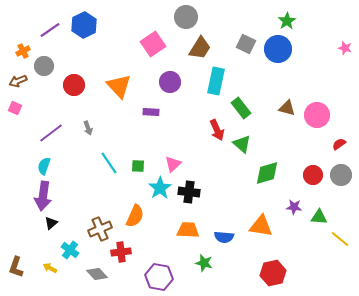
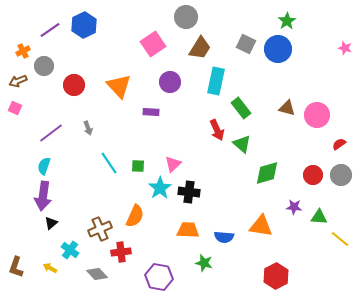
red hexagon at (273, 273): moved 3 px right, 3 px down; rotated 15 degrees counterclockwise
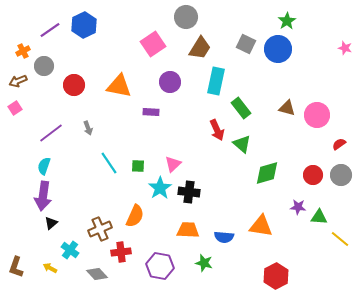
orange triangle at (119, 86): rotated 36 degrees counterclockwise
pink square at (15, 108): rotated 32 degrees clockwise
purple star at (294, 207): moved 4 px right
purple hexagon at (159, 277): moved 1 px right, 11 px up
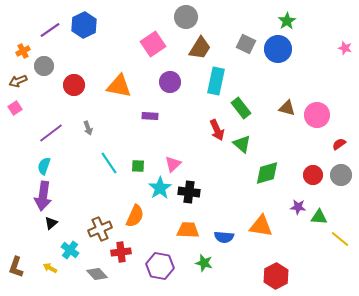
purple rectangle at (151, 112): moved 1 px left, 4 px down
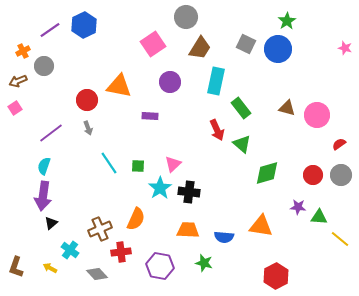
red circle at (74, 85): moved 13 px right, 15 px down
orange semicircle at (135, 216): moved 1 px right, 3 px down
